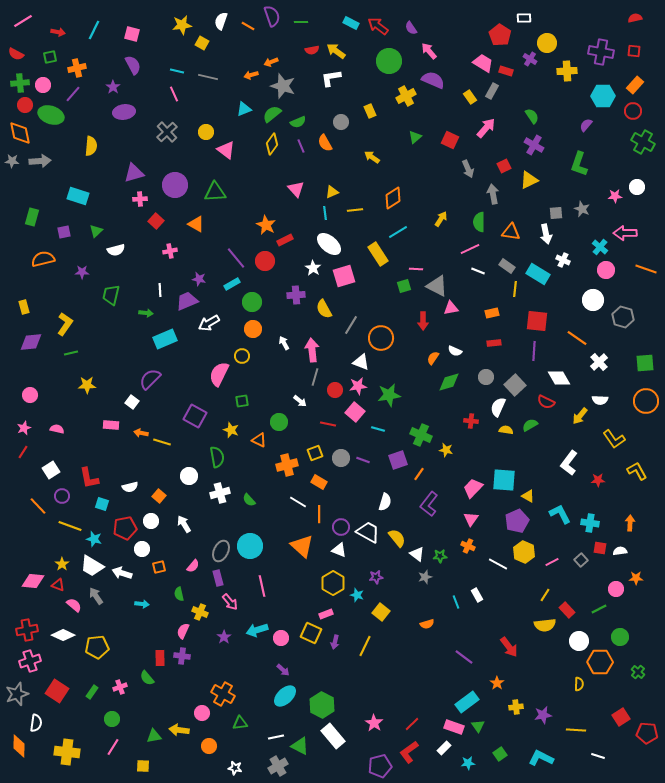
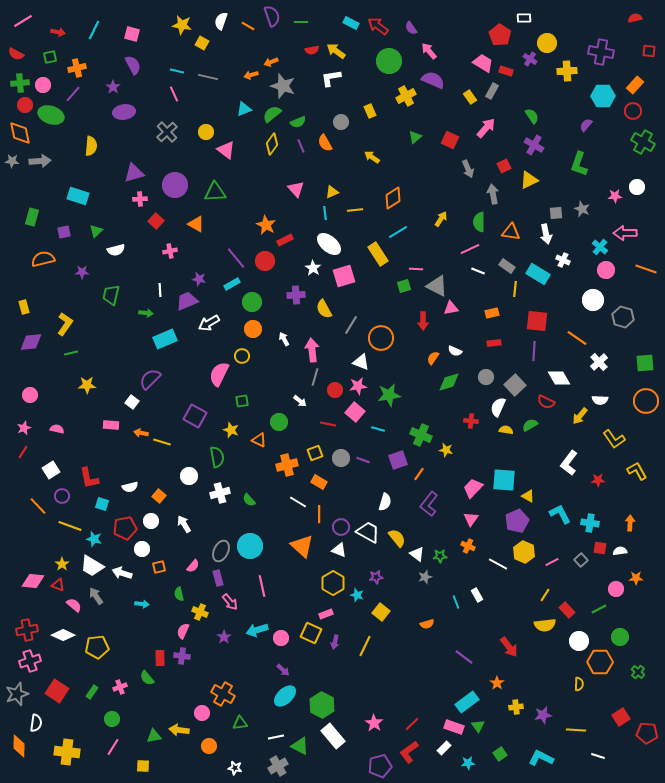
yellow star at (182, 25): rotated 18 degrees clockwise
red square at (634, 51): moved 15 px right
white arrow at (284, 343): moved 4 px up
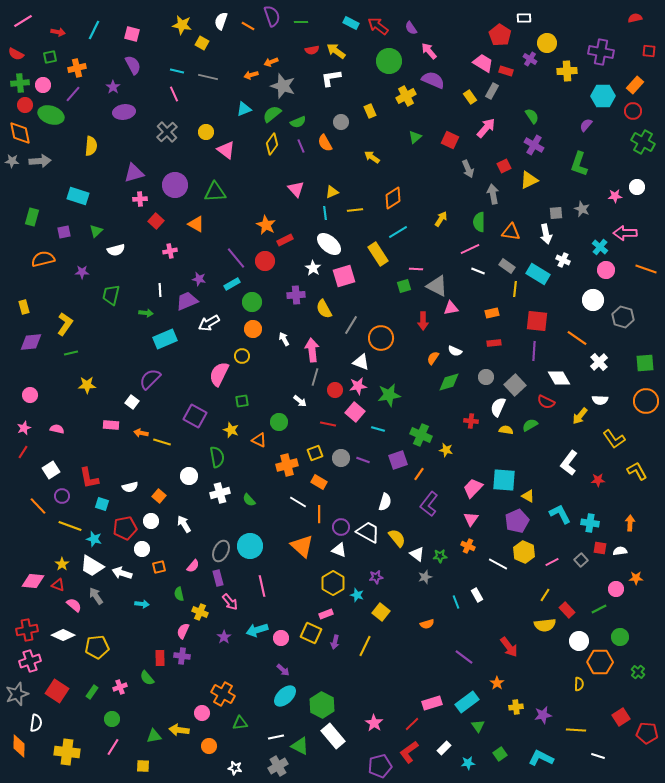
pink rectangle at (454, 727): moved 22 px left, 24 px up; rotated 36 degrees counterclockwise
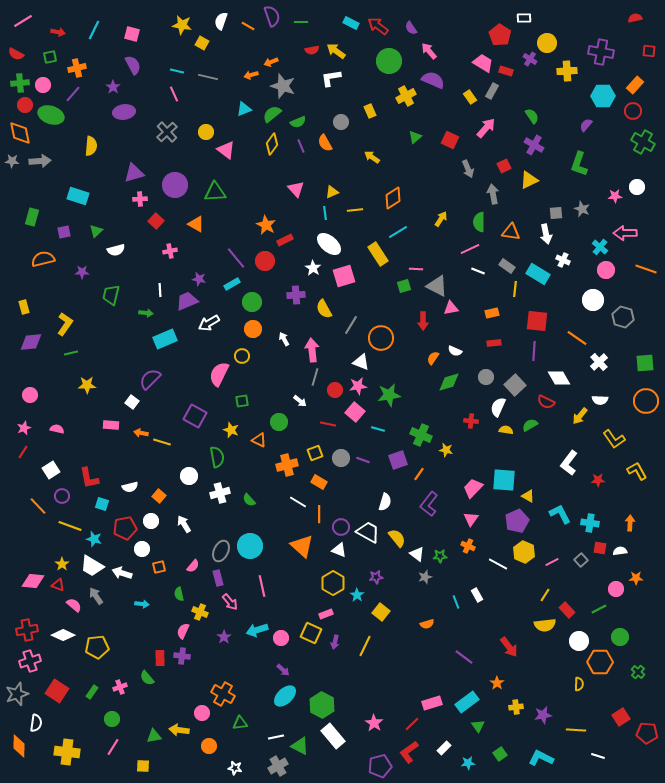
cyan star at (357, 595): rotated 16 degrees clockwise
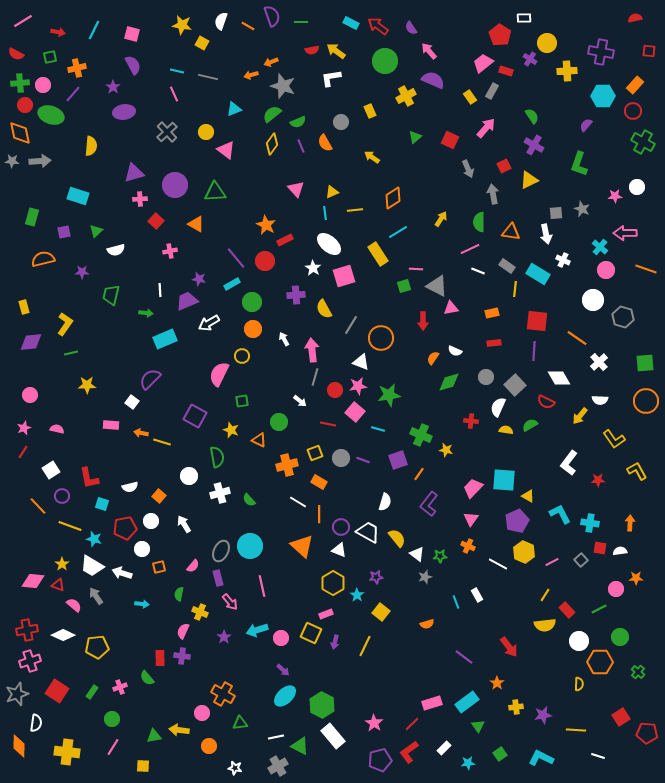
green circle at (389, 61): moved 4 px left
pink trapezoid at (483, 63): rotated 70 degrees counterclockwise
cyan triangle at (244, 109): moved 10 px left
green semicircle at (179, 594): rotated 24 degrees clockwise
purple pentagon at (380, 766): moved 6 px up
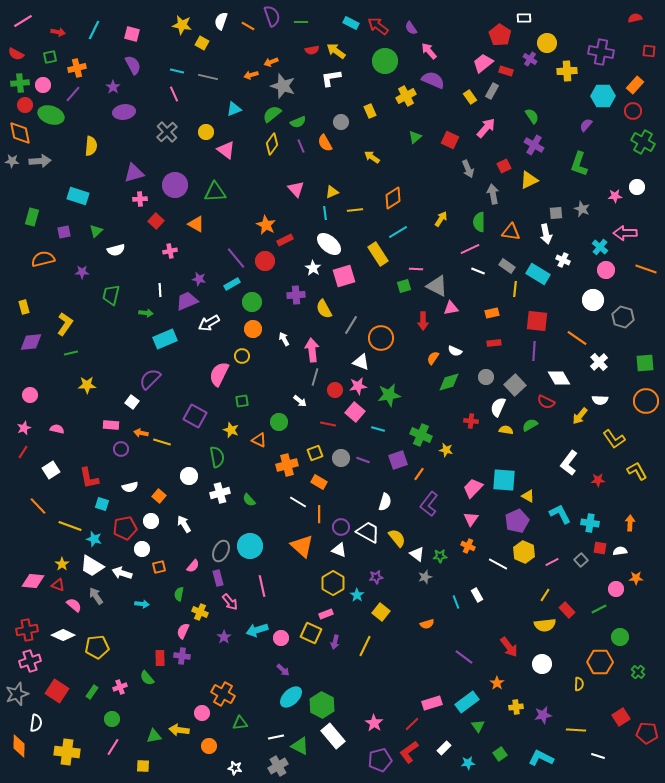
purple circle at (62, 496): moved 59 px right, 47 px up
white circle at (579, 641): moved 37 px left, 23 px down
cyan ellipse at (285, 696): moved 6 px right, 1 px down
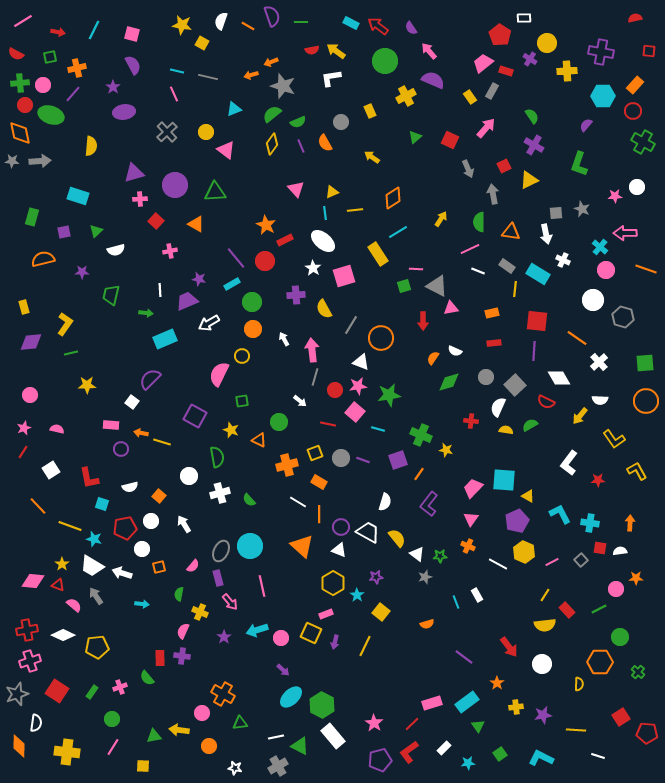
white ellipse at (329, 244): moved 6 px left, 3 px up
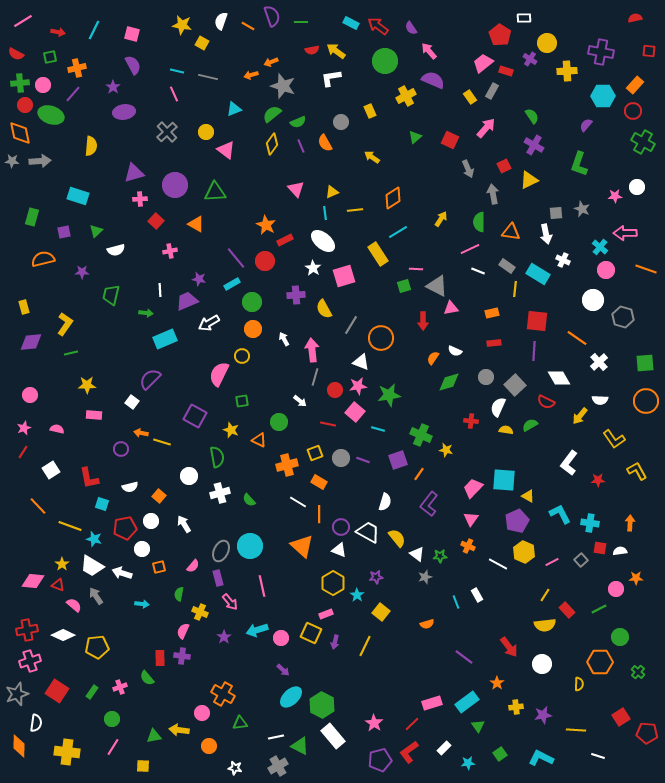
pink rectangle at (111, 425): moved 17 px left, 10 px up
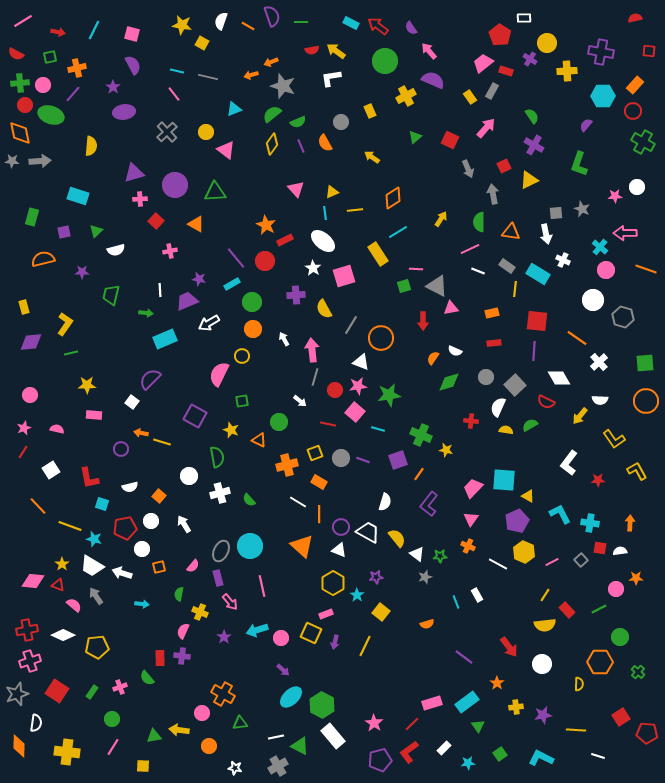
pink line at (174, 94): rotated 14 degrees counterclockwise
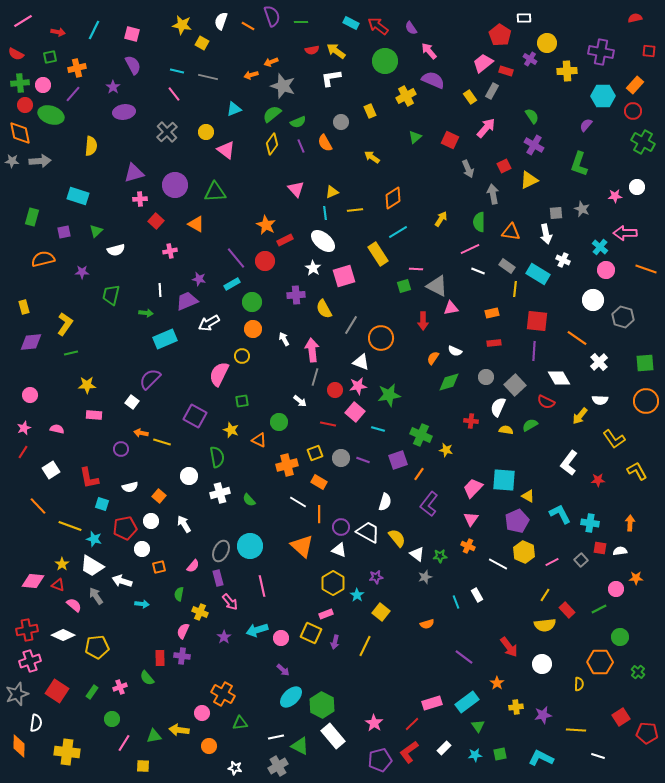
white arrow at (122, 573): moved 8 px down
pink line at (113, 747): moved 11 px right, 4 px up
green square at (500, 754): rotated 24 degrees clockwise
cyan star at (468, 763): moved 7 px right, 8 px up
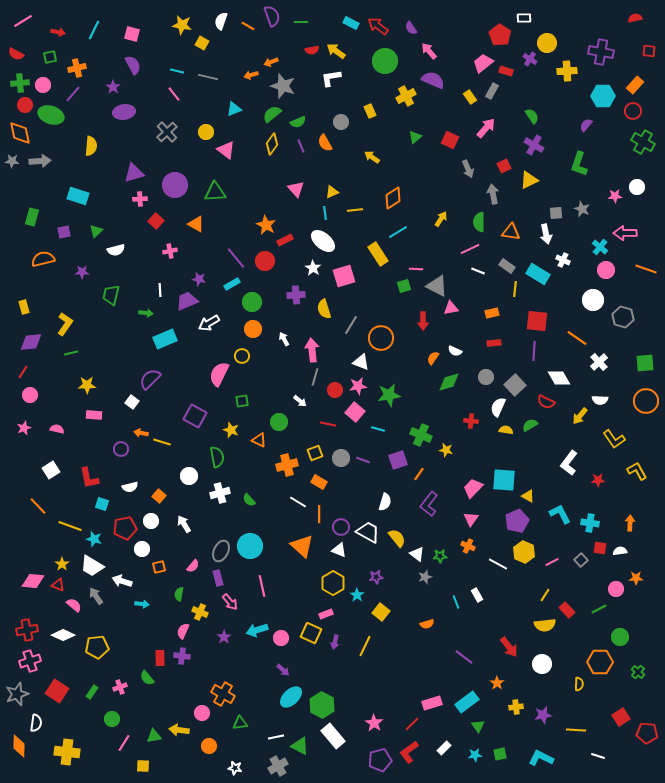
yellow semicircle at (324, 309): rotated 12 degrees clockwise
red line at (23, 452): moved 80 px up
